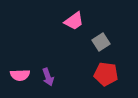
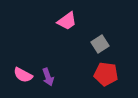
pink trapezoid: moved 7 px left
gray square: moved 1 px left, 2 px down
pink semicircle: moved 3 px right; rotated 30 degrees clockwise
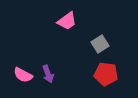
purple arrow: moved 3 px up
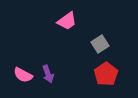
red pentagon: rotated 30 degrees clockwise
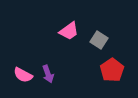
pink trapezoid: moved 2 px right, 10 px down
gray square: moved 1 px left, 4 px up; rotated 24 degrees counterclockwise
red pentagon: moved 6 px right, 4 px up
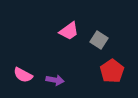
red pentagon: moved 1 px down
purple arrow: moved 7 px right, 6 px down; rotated 60 degrees counterclockwise
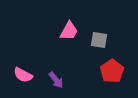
pink trapezoid: rotated 25 degrees counterclockwise
gray square: rotated 24 degrees counterclockwise
purple arrow: moved 1 px right; rotated 42 degrees clockwise
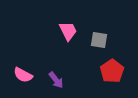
pink trapezoid: moved 1 px left; rotated 55 degrees counterclockwise
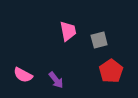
pink trapezoid: rotated 15 degrees clockwise
gray square: rotated 24 degrees counterclockwise
red pentagon: moved 1 px left
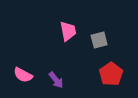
red pentagon: moved 3 px down
